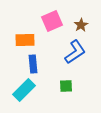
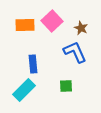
pink square: rotated 20 degrees counterclockwise
brown star: moved 3 px down; rotated 16 degrees counterclockwise
orange rectangle: moved 15 px up
blue L-shape: rotated 80 degrees counterclockwise
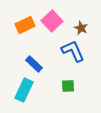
orange rectangle: rotated 24 degrees counterclockwise
blue L-shape: moved 2 px left, 1 px up
blue rectangle: moved 1 px right; rotated 42 degrees counterclockwise
green square: moved 2 px right
cyan rectangle: rotated 20 degrees counterclockwise
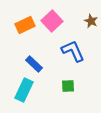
brown star: moved 10 px right, 7 px up
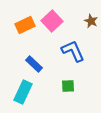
cyan rectangle: moved 1 px left, 2 px down
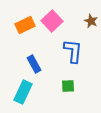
blue L-shape: rotated 30 degrees clockwise
blue rectangle: rotated 18 degrees clockwise
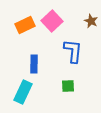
blue rectangle: rotated 30 degrees clockwise
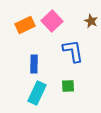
blue L-shape: rotated 15 degrees counterclockwise
cyan rectangle: moved 14 px right, 1 px down
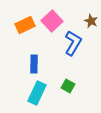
blue L-shape: moved 8 px up; rotated 40 degrees clockwise
green square: rotated 32 degrees clockwise
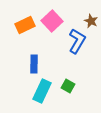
blue L-shape: moved 4 px right, 2 px up
cyan rectangle: moved 5 px right, 2 px up
